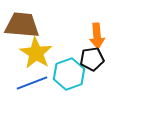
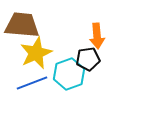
yellow star: rotated 16 degrees clockwise
black pentagon: moved 4 px left
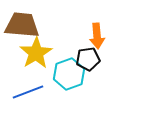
yellow star: rotated 8 degrees counterclockwise
blue line: moved 4 px left, 9 px down
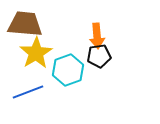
brown trapezoid: moved 3 px right, 1 px up
black pentagon: moved 11 px right, 3 px up
cyan hexagon: moved 1 px left, 4 px up
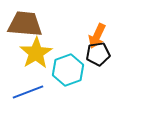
orange arrow: rotated 30 degrees clockwise
black pentagon: moved 1 px left, 2 px up
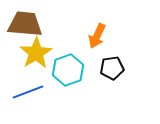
black pentagon: moved 14 px right, 14 px down
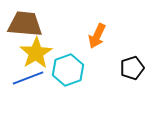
black pentagon: moved 20 px right; rotated 10 degrees counterclockwise
blue line: moved 14 px up
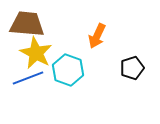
brown trapezoid: moved 2 px right
yellow star: rotated 12 degrees counterclockwise
cyan hexagon: rotated 20 degrees counterclockwise
